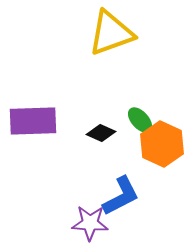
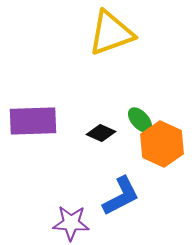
purple star: moved 19 px left
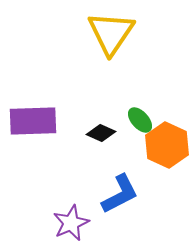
yellow triangle: rotated 36 degrees counterclockwise
orange hexagon: moved 5 px right, 1 px down
blue L-shape: moved 1 px left, 2 px up
purple star: rotated 27 degrees counterclockwise
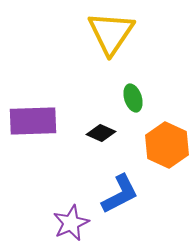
green ellipse: moved 7 px left, 22 px up; rotated 24 degrees clockwise
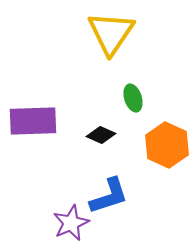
black diamond: moved 2 px down
blue L-shape: moved 11 px left, 2 px down; rotated 9 degrees clockwise
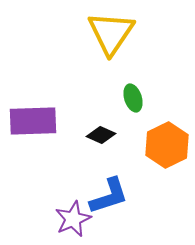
orange hexagon: rotated 9 degrees clockwise
purple star: moved 2 px right, 4 px up
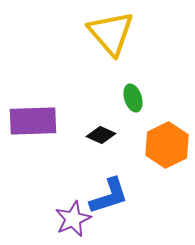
yellow triangle: rotated 15 degrees counterclockwise
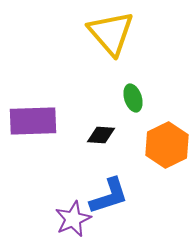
black diamond: rotated 20 degrees counterclockwise
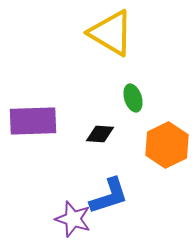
yellow triangle: rotated 18 degrees counterclockwise
black diamond: moved 1 px left, 1 px up
purple star: rotated 30 degrees counterclockwise
